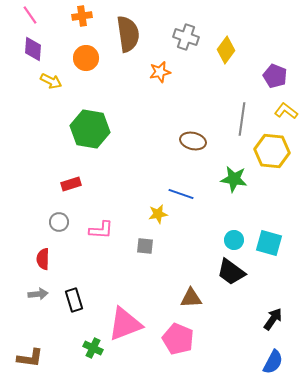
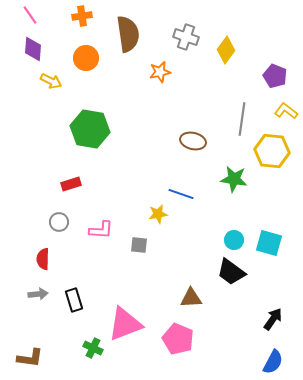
gray square: moved 6 px left, 1 px up
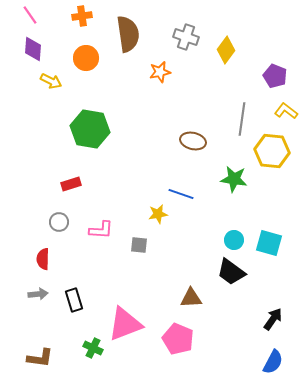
brown L-shape: moved 10 px right
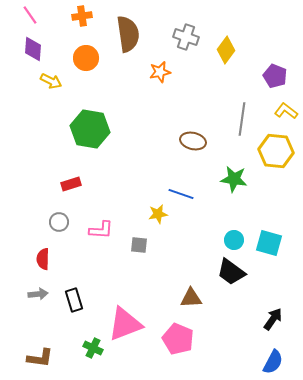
yellow hexagon: moved 4 px right
